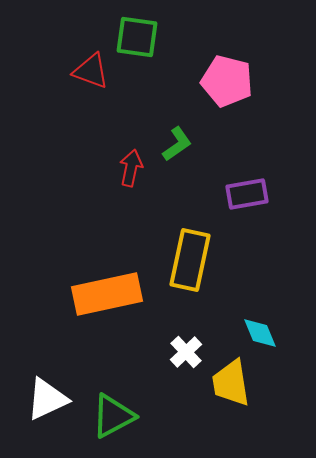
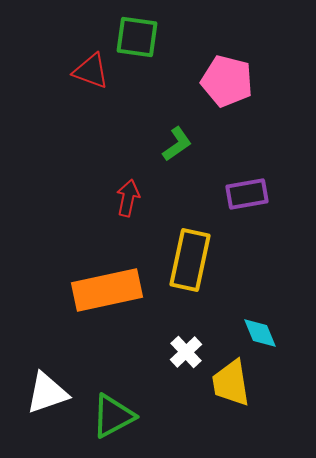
red arrow: moved 3 px left, 30 px down
orange rectangle: moved 4 px up
white triangle: moved 6 px up; rotated 6 degrees clockwise
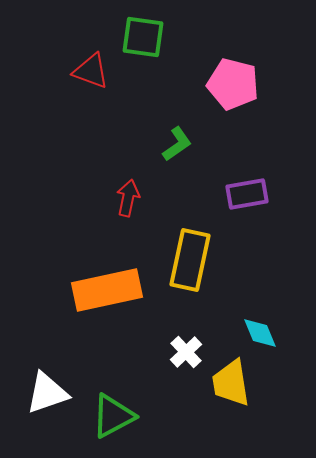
green square: moved 6 px right
pink pentagon: moved 6 px right, 3 px down
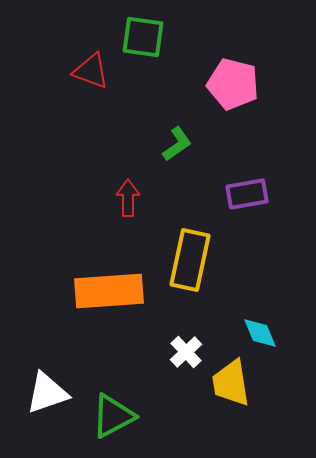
red arrow: rotated 12 degrees counterclockwise
orange rectangle: moved 2 px right, 1 px down; rotated 8 degrees clockwise
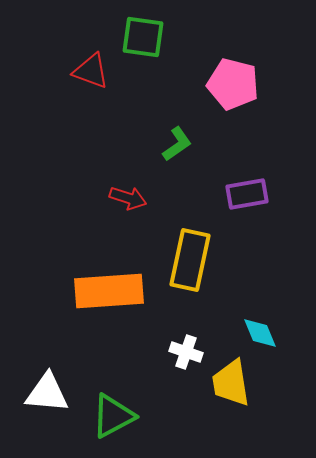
red arrow: rotated 108 degrees clockwise
white cross: rotated 28 degrees counterclockwise
white triangle: rotated 24 degrees clockwise
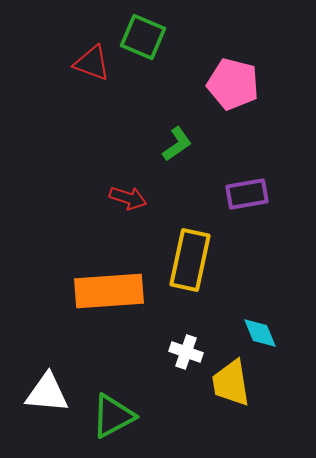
green square: rotated 15 degrees clockwise
red triangle: moved 1 px right, 8 px up
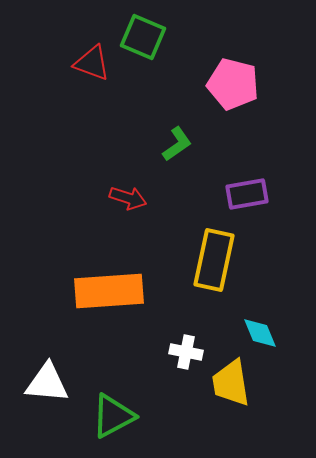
yellow rectangle: moved 24 px right
white cross: rotated 8 degrees counterclockwise
white triangle: moved 10 px up
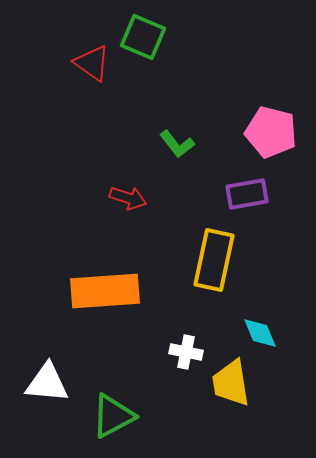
red triangle: rotated 15 degrees clockwise
pink pentagon: moved 38 px right, 48 px down
green L-shape: rotated 87 degrees clockwise
orange rectangle: moved 4 px left
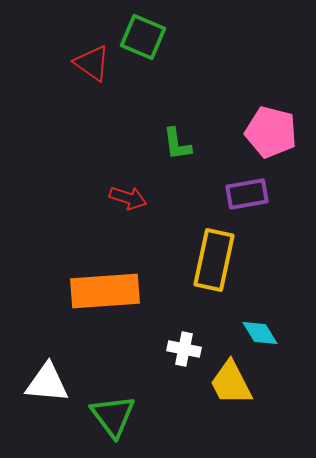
green L-shape: rotated 30 degrees clockwise
cyan diamond: rotated 9 degrees counterclockwise
white cross: moved 2 px left, 3 px up
yellow trapezoid: rotated 18 degrees counterclockwise
green triangle: rotated 39 degrees counterclockwise
